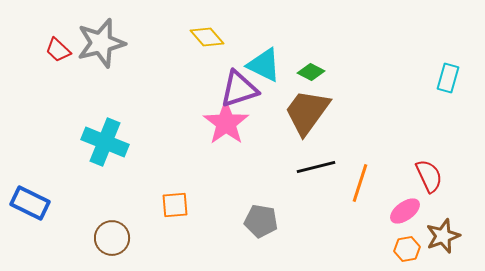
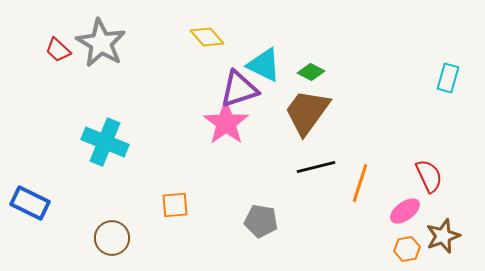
gray star: rotated 27 degrees counterclockwise
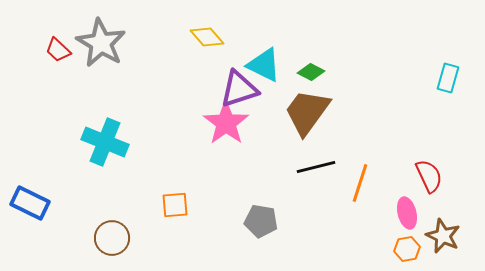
pink ellipse: moved 2 px right, 2 px down; rotated 68 degrees counterclockwise
brown star: rotated 28 degrees counterclockwise
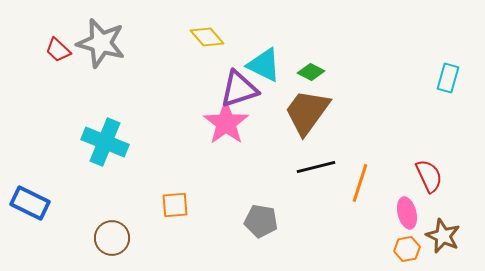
gray star: rotated 15 degrees counterclockwise
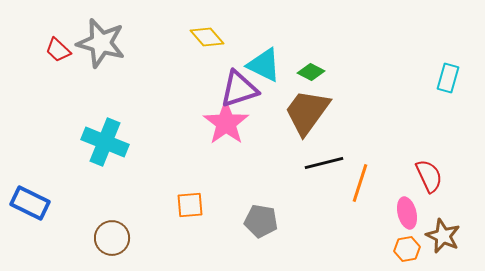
black line: moved 8 px right, 4 px up
orange square: moved 15 px right
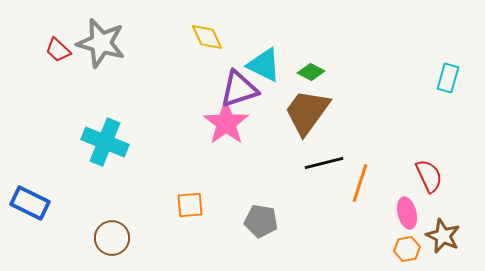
yellow diamond: rotated 16 degrees clockwise
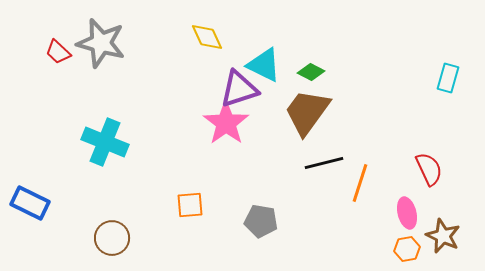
red trapezoid: moved 2 px down
red semicircle: moved 7 px up
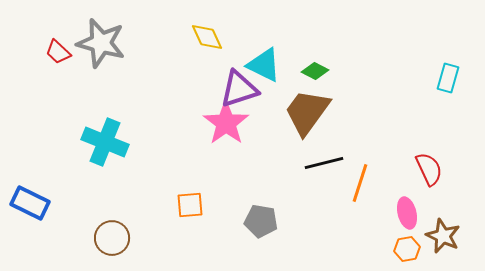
green diamond: moved 4 px right, 1 px up
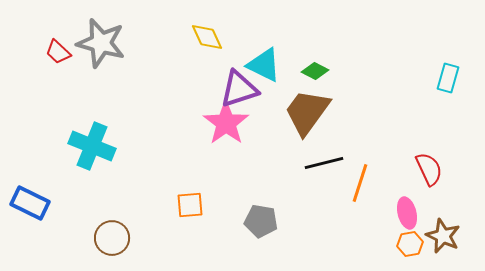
cyan cross: moved 13 px left, 4 px down
orange hexagon: moved 3 px right, 5 px up
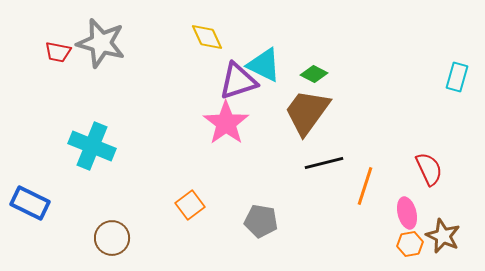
red trapezoid: rotated 32 degrees counterclockwise
green diamond: moved 1 px left, 3 px down
cyan rectangle: moved 9 px right, 1 px up
purple triangle: moved 1 px left, 8 px up
orange line: moved 5 px right, 3 px down
orange square: rotated 32 degrees counterclockwise
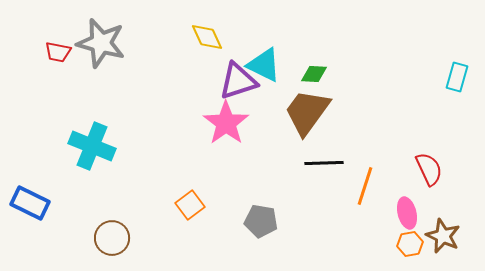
green diamond: rotated 24 degrees counterclockwise
black line: rotated 12 degrees clockwise
